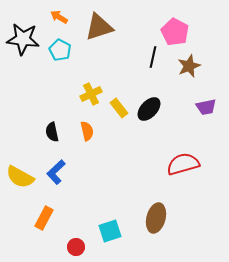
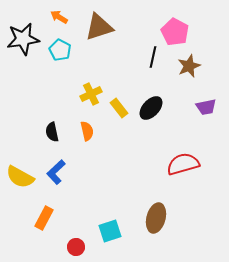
black star: rotated 16 degrees counterclockwise
black ellipse: moved 2 px right, 1 px up
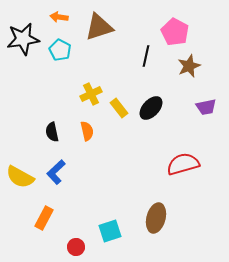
orange arrow: rotated 24 degrees counterclockwise
black line: moved 7 px left, 1 px up
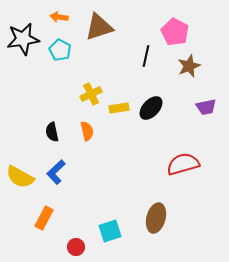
yellow rectangle: rotated 60 degrees counterclockwise
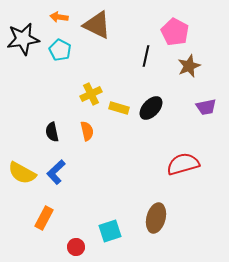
brown triangle: moved 2 px left, 2 px up; rotated 44 degrees clockwise
yellow rectangle: rotated 24 degrees clockwise
yellow semicircle: moved 2 px right, 4 px up
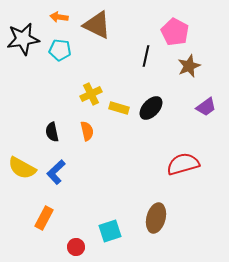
cyan pentagon: rotated 20 degrees counterclockwise
purple trapezoid: rotated 25 degrees counterclockwise
yellow semicircle: moved 5 px up
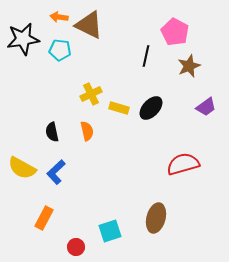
brown triangle: moved 8 px left
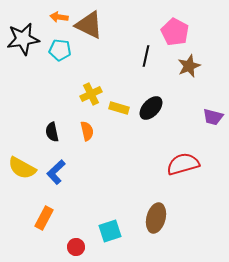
purple trapezoid: moved 7 px right, 10 px down; rotated 50 degrees clockwise
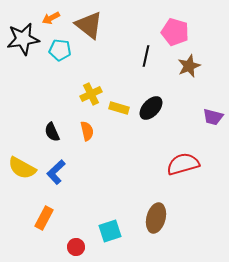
orange arrow: moved 8 px left, 1 px down; rotated 36 degrees counterclockwise
brown triangle: rotated 12 degrees clockwise
pink pentagon: rotated 12 degrees counterclockwise
black semicircle: rotated 12 degrees counterclockwise
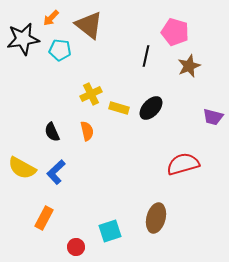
orange arrow: rotated 18 degrees counterclockwise
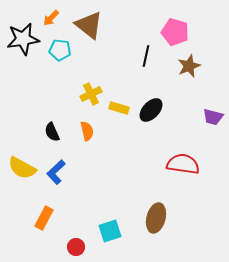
black ellipse: moved 2 px down
red semicircle: rotated 24 degrees clockwise
